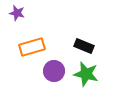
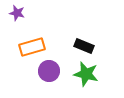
purple circle: moved 5 px left
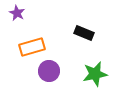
purple star: rotated 14 degrees clockwise
black rectangle: moved 13 px up
green star: moved 9 px right; rotated 25 degrees counterclockwise
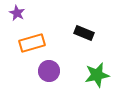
orange rectangle: moved 4 px up
green star: moved 2 px right, 1 px down
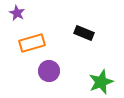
green star: moved 4 px right, 7 px down; rotated 10 degrees counterclockwise
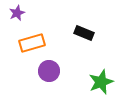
purple star: rotated 21 degrees clockwise
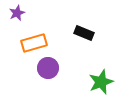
orange rectangle: moved 2 px right
purple circle: moved 1 px left, 3 px up
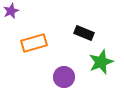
purple star: moved 6 px left, 2 px up
purple circle: moved 16 px right, 9 px down
green star: moved 20 px up
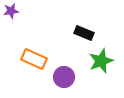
purple star: rotated 14 degrees clockwise
orange rectangle: moved 16 px down; rotated 40 degrees clockwise
green star: moved 1 px up
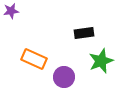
black rectangle: rotated 30 degrees counterclockwise
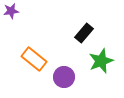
black rectangle: rotated 42 degrees counterclockwise
orange rectangle: rotated 15 degrees clockwise
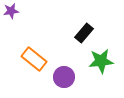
green star: rotated 15 degrees clockwise
